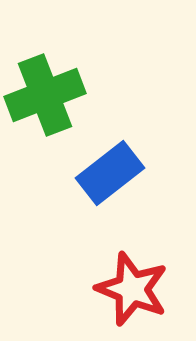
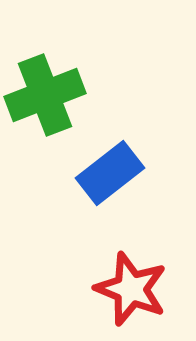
red star: moved 1 px left
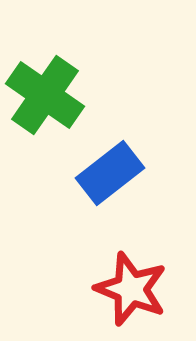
green cross: rotated 34 degrees counterclockwise
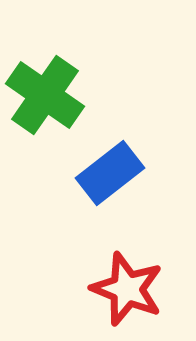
red star: moved 4 px left
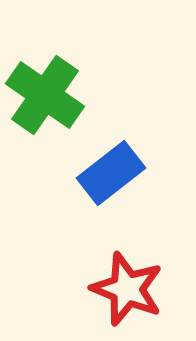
blue rectangle: moved 1 px right
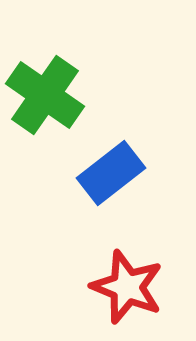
red star: moved 2 px up
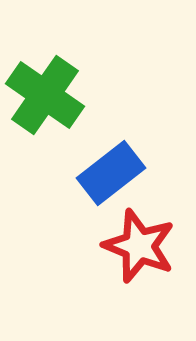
red star: moved 12 px right, 41 px up
